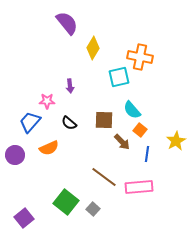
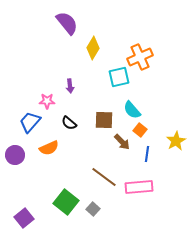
orange cross: rotated 35 degrees counterclockwise
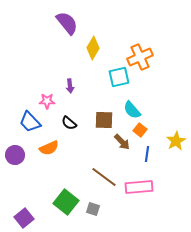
blue trapezoid: rotated 85 degrees counterclockwise
gray square: rotated 24 degrees counterclockwise
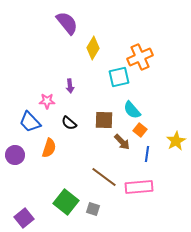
orange semicircle: rotated 48 degrees counterclockwise
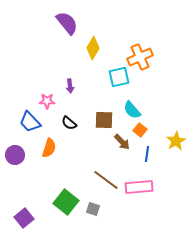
brown line: moved 2 px right, 3 px down
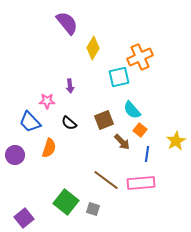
brown square: rotated 24 degrees counterclockwise
pink rectangle: moved 2 px right, 4 px up
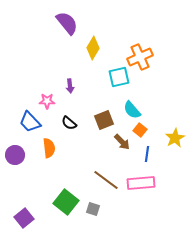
yellow star: moved 1 px left, 3 px up
orange semicircle: rotated 24 degrees counterclockwise
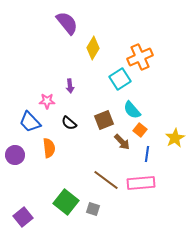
cyan square: moved 1 px right, 2 px down; rotated 20 degrees counterclockwise
purple square: moved 1 px left, 1 px up
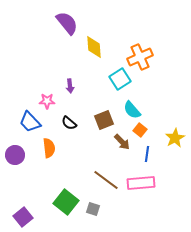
yellow diamond: moved 1 px right, 1 px up; rotated 35 degrees counterclockwise
